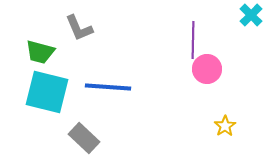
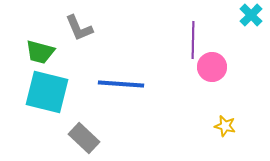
pink circle: moved 5 px right, 2 px up
blue line: moved 13 px right, 3 px up
yellow star: rotated 25 degrees counterclockwise
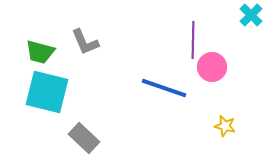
gray L-shape: moved 6 px right, 14 px down
blue line: moved 43 px right, 4 px down; rotated 15 degrees clockwise
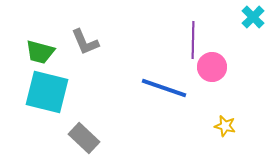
cyan cross: moved 2 px right, 2 px down
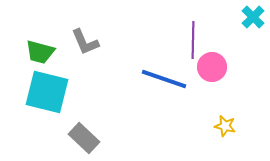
blue line: moved 9 px up
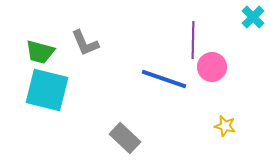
gray L-shape: moved 1 px down
cyan square: moved 2 px up
gray rectangle: moved 41 px right
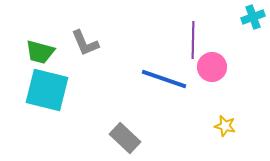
cyan cross: rotated 25 degrees clockwise
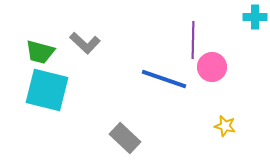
cyan cross: moved 2 px right; rotated 20 degrees clockwise
gray L-shape: rotated 24 degrees counterclockwise
